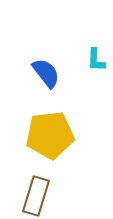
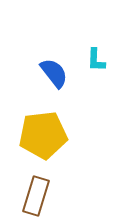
blue semicircle: moved 8 px right
yellow pentagon: moved 7 px left
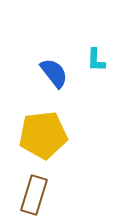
brown rectangle: moved 2 px left, 1 px up
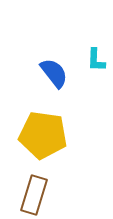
yellow pentagon: rotated 15 degrees clockwise
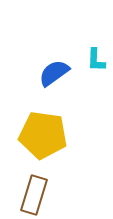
blue semicircle: rotated 88 degrees counterclockwise
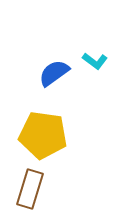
cyan L-shape: moved 1 px left, 1 px down; rotated 55 degrees counterclockwise
brown rectangle: moved 4 px left, 6 px up
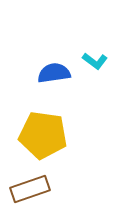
blue semicircle: rotated 28 degrees clockwise
brown rectangle: rotated 54 degrees clockwise
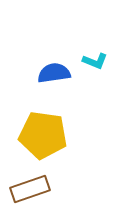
cyan L-shape: rotated 15 degrees counterclockwise
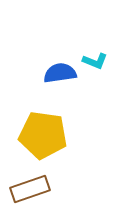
blue semicircle: moved 6 px right
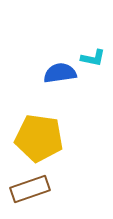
cyan L-shape: moved 2 px left, 3 px up; rotated 10 degrees counterclockwise
yellow pentagon: moved 4 px left, 3 px down
